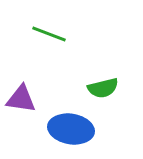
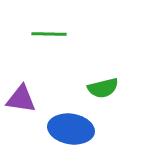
green line: rotated 20 degrees counterclockwise
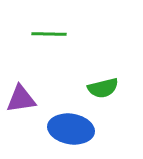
purple triangle: rotated 16 degrees counterclockwise
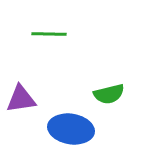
green semicircle: moved 6 px right, 6 px down
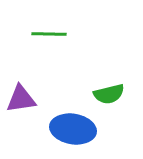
blue ellipse: moved 2 px right
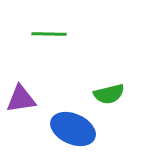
blue ellipse: rotated 15 degrees clockwise
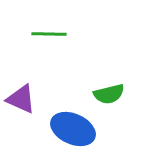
purple triangle: rotated 32 degrees clockwise
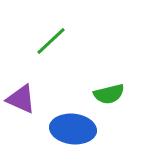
green line: moved 2 px right, 7 px down; rotated 44 degrees counterclockwise
blue ellipse: rotated 18 degrees counterclockwise
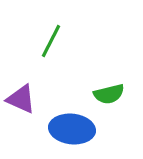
green line: rotated 20 degrees counterclockwise
blue ellipse: moved 1 px left
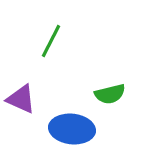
green semicircle: moved 1 px right
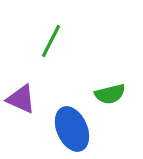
blue ellipse: rotated 60 degrees clockwise
